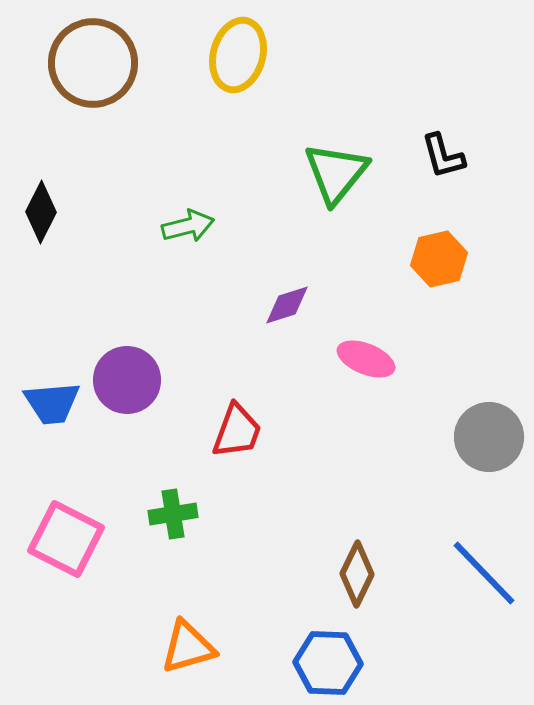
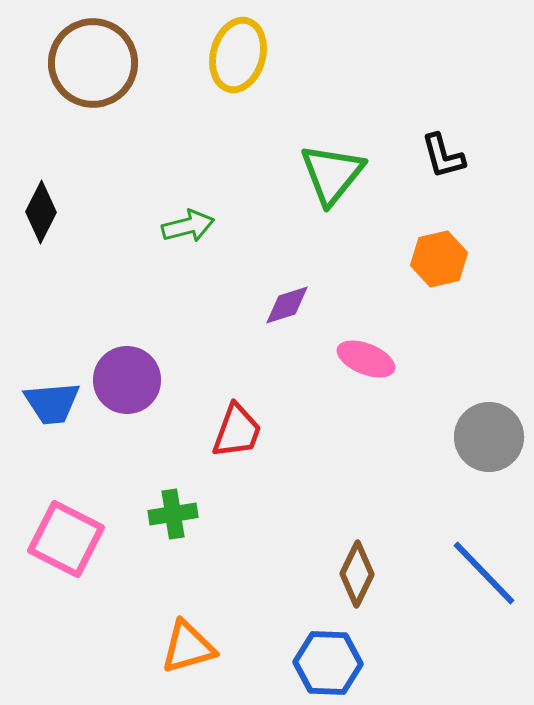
green triangle: moved 4 px left, 1 px down
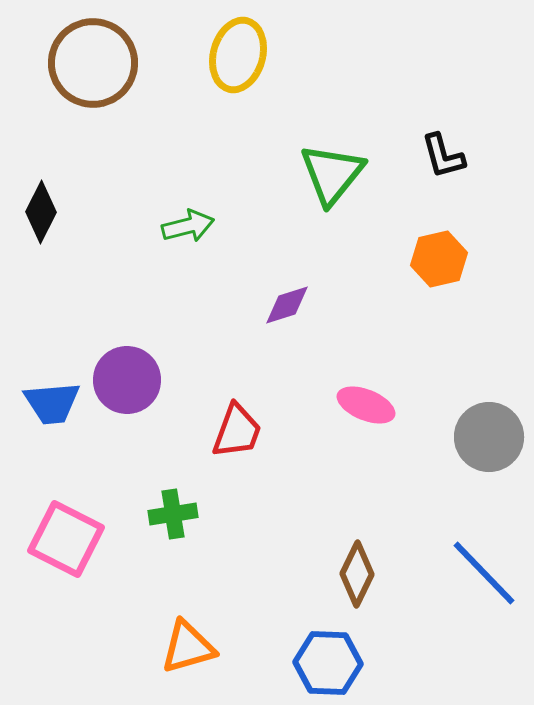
pink ellipse: moved 46 px down
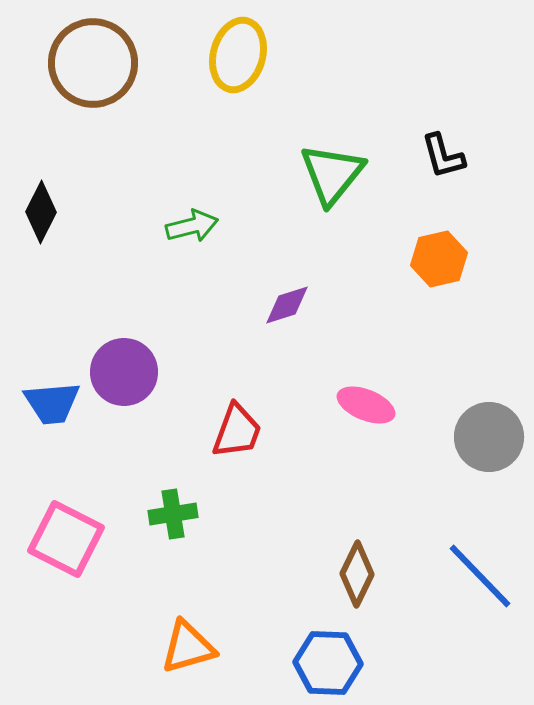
green arrow: moved 4 px right
purple circle: moved 3 px left, 8 px up
blue line: moved 4 px left, 3 px down
